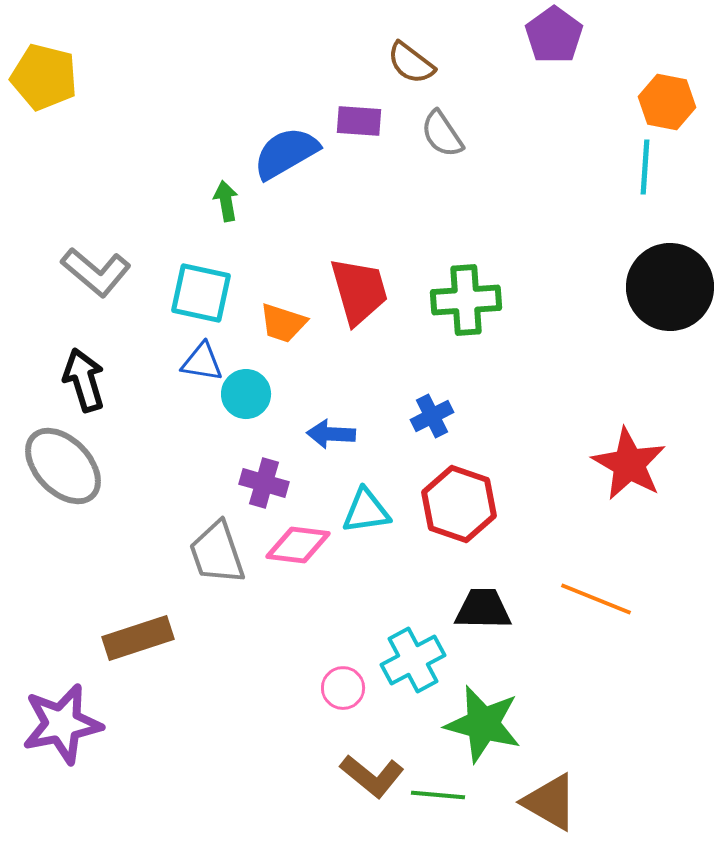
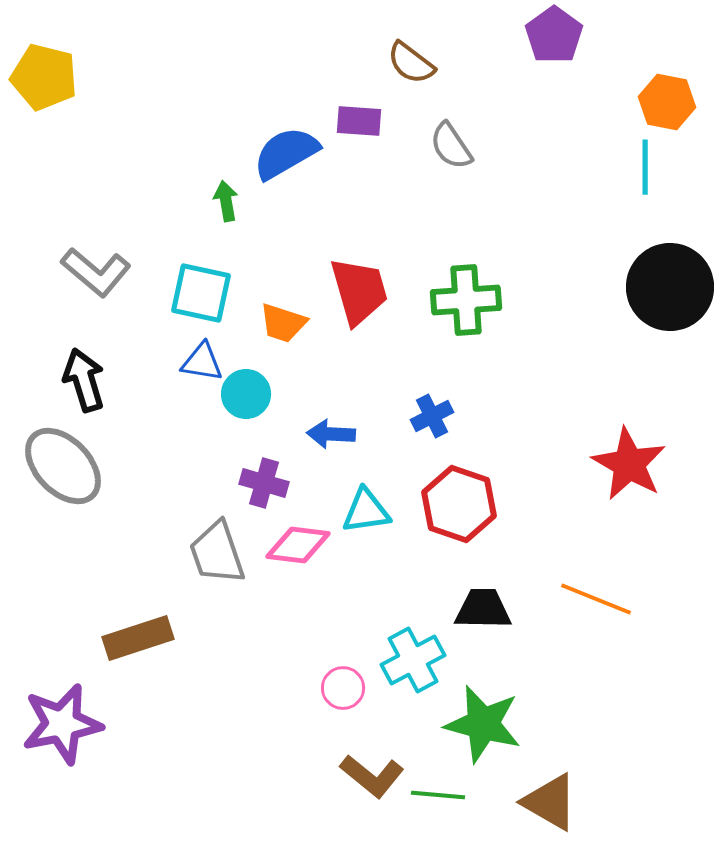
gray semicircle: moved 9 px right, 12 px down
cyan line: rotated 4 degrees counterclockwise
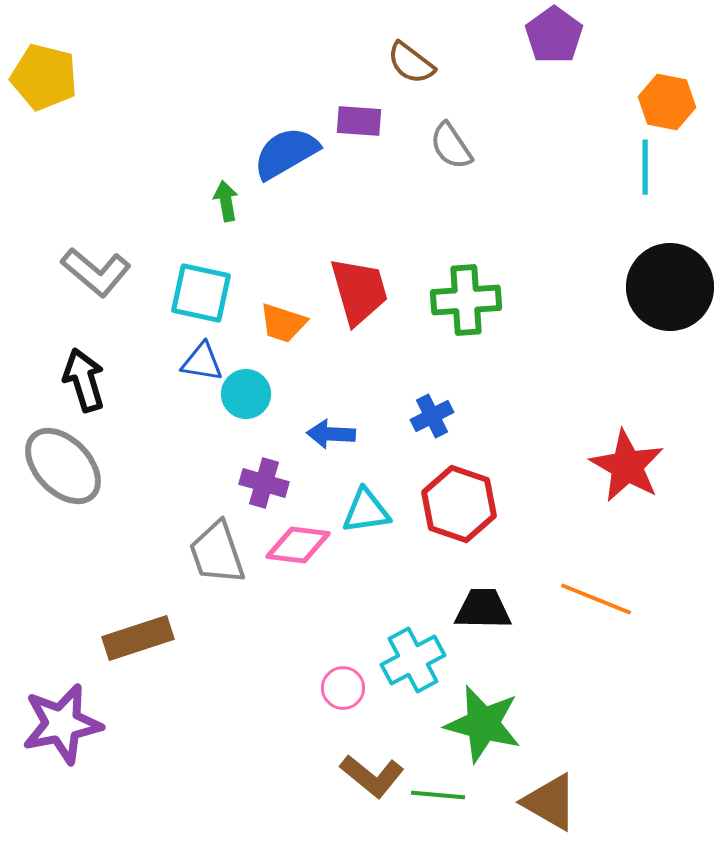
red star: moved 2 px left, 2 px down
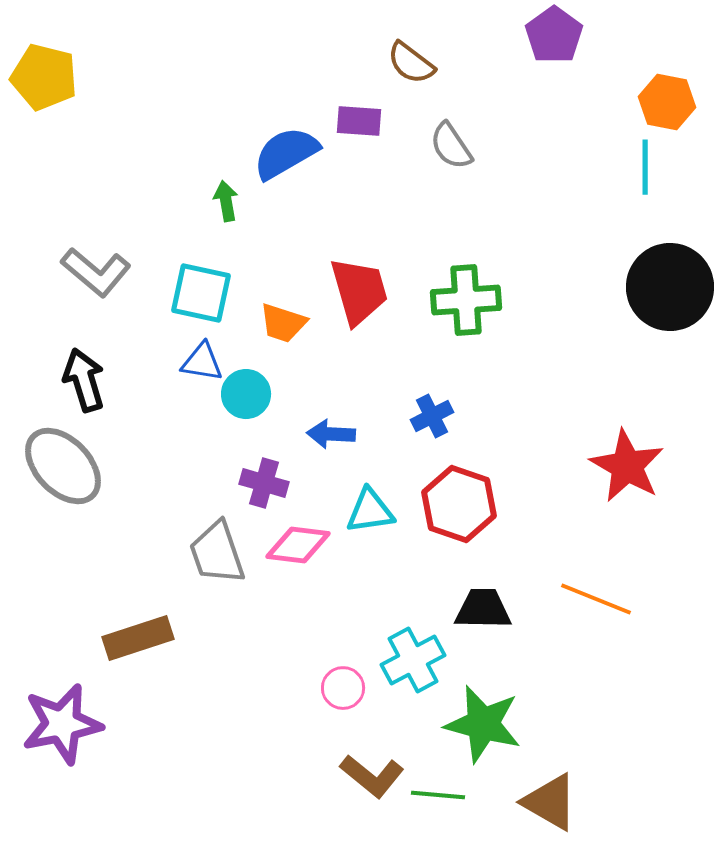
cyan triangle: moved 4 px right
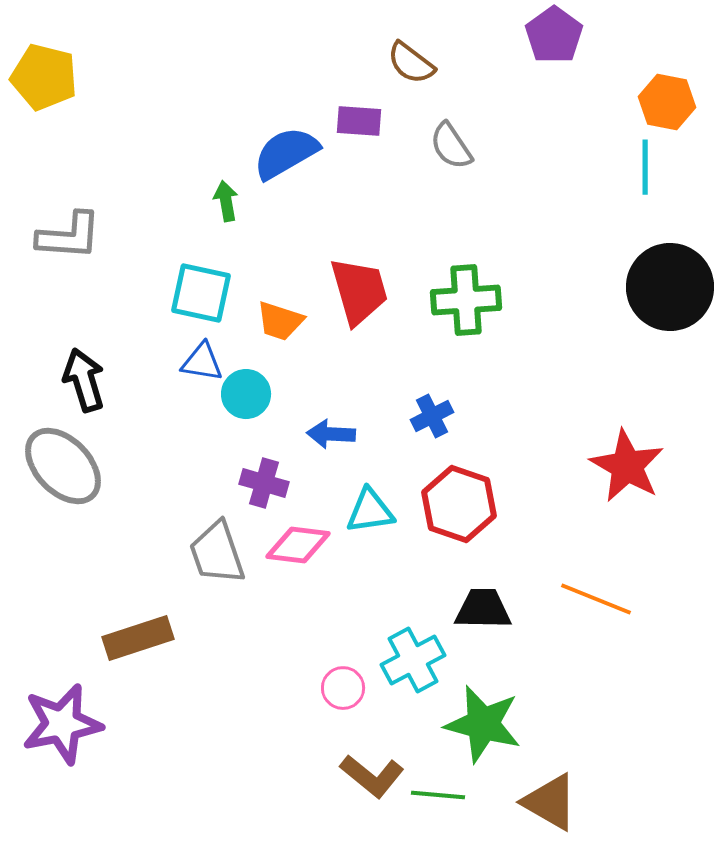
gray L-shape: moved 27 px left, 36 px up; rotated 36 degrees counterclockwise
orange trapezoid: moved 3 px left, 2 px up
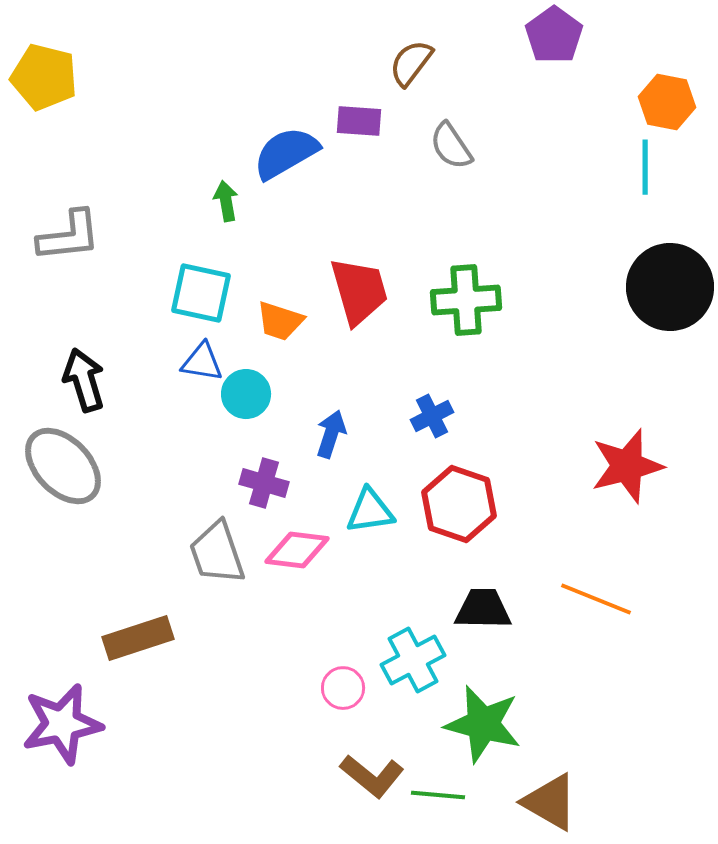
brown semicircle: rotated 90 degrees clockwise
gray L-shape: rotated 10 degrees counterclockwise
blue arrow: rotated 105 degrees clockwise
red star: rotated 28 degrees clockwise
pink diamond: moved 1 px left, 5 px down
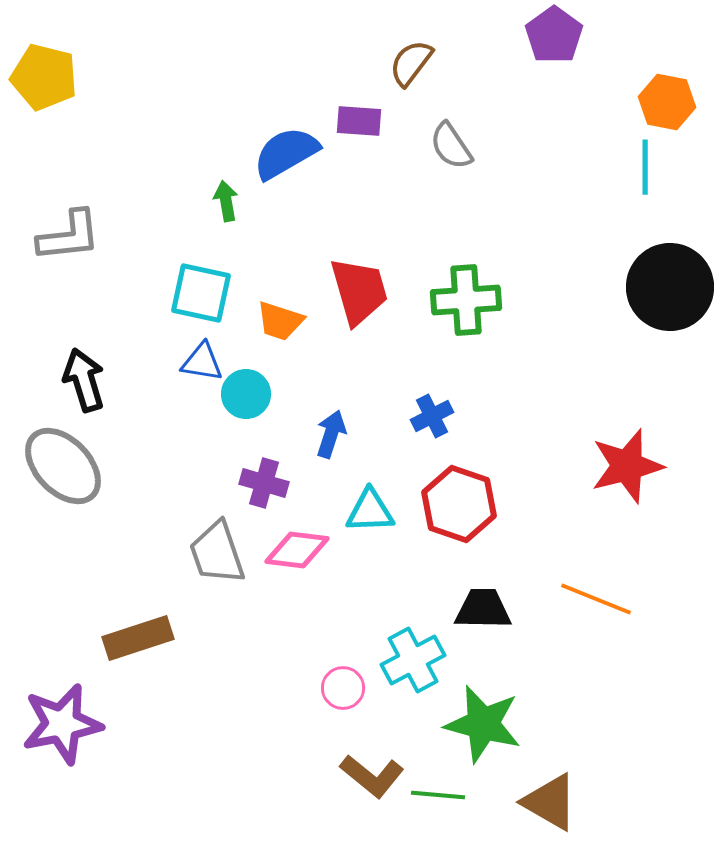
cyan triangle: rotated 6 degrees clockwise
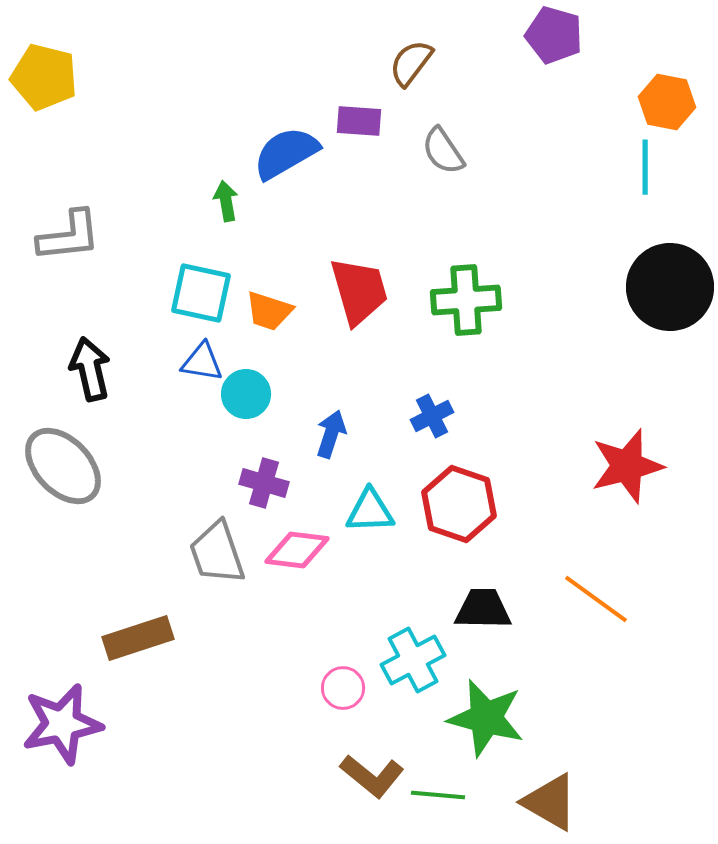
purple pentagon: rotated 20 degrees counterclockwise
gray semicircle: moved 8 px left, 5 px down
orange trapezoid: moved 11 px left, 10 px up
black arrow: moved 6 px right, 11 px up; rotated 4 degrees clockwise
orange line: rotated 14 degrees clockwise
green star: moved 3 px right, 6 px up
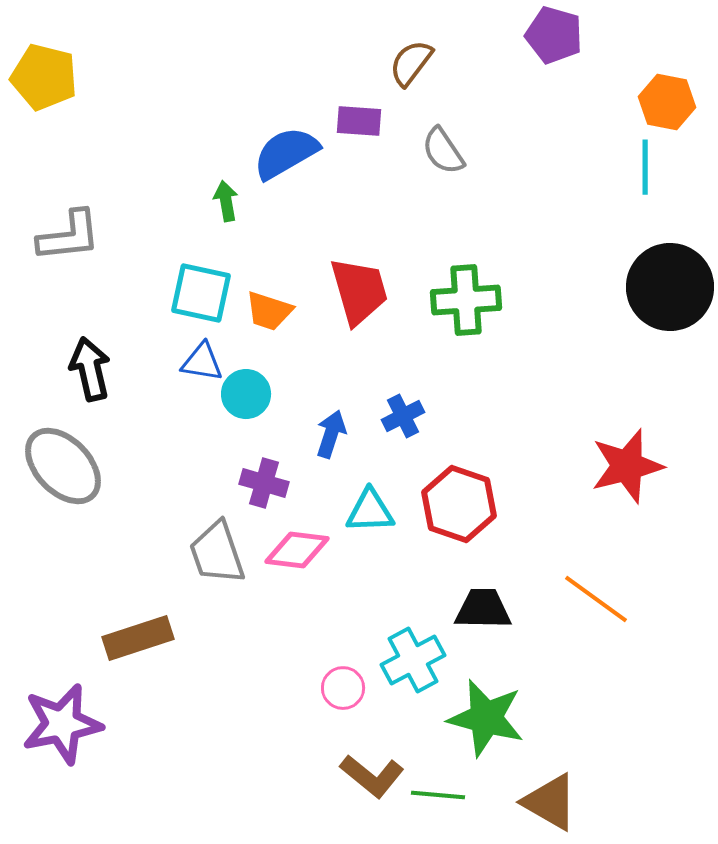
blue cross: moved 29 px left
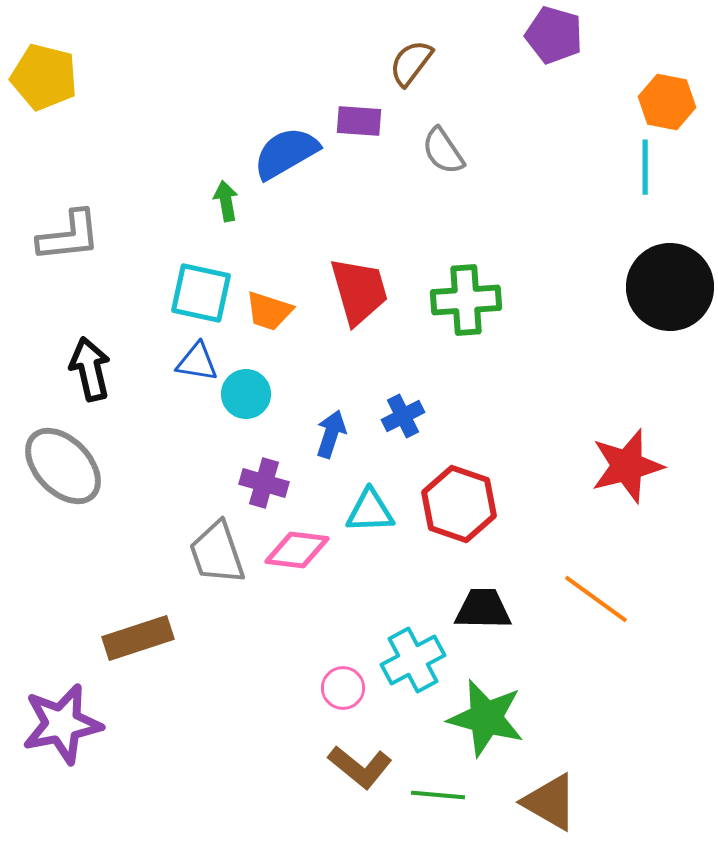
blue triangle: moved 5 px left
brown L-shape: moved 12 px left, 9 px up
